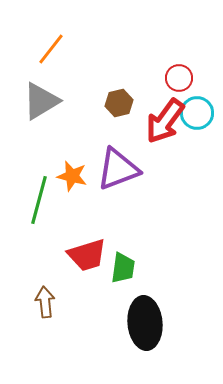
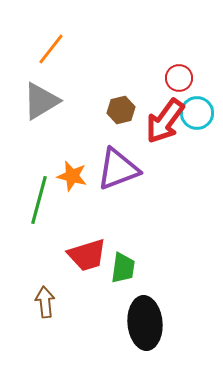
brown hexagon: moved 2 px right, 7 px down
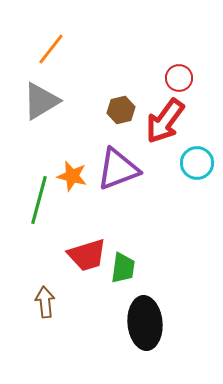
cyan circle: moved 50 px down
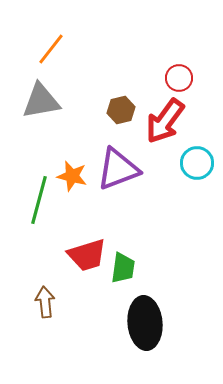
gray triangle: rotated 21 degrees clockwise
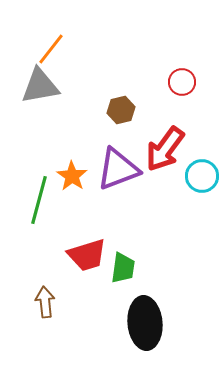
red circle: moved 3 px right, 4 px down
gray triangle: moved 1 px left, 15 px up
red arrow: moved 28 px down
cyan circle: moved 5 px right, 13 px down
orange star: rotated 20 degrees clockwise
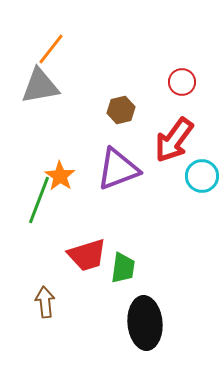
red arrow: moved 9 px right, 9 px up
orange star: moved 12 px left
green line: rotated 6 degrees clockwise
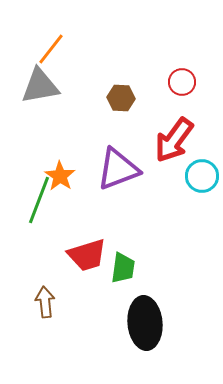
brown hexagon: moved 12 px up; rotated 16 degrees clockwise
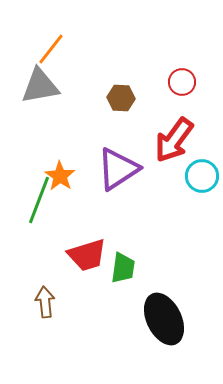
purple triangle: rotated 12 degrees counterclockwise
black ellipse: moved 19 px right, 4 px up; rotated 21 degrees counterclockwise
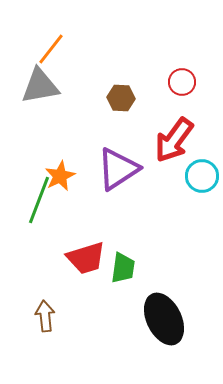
orange star: rotated 12 degrees clockwise
red trapezoid: moved 1 px left, 3 px down
brown arrow: moved 14 px down
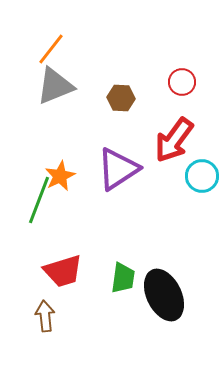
gray triangle: moved 15 px right; rotated 12 degrees counterclockwise
red trapezoid: moved 23 px left, 13 px down
green trapezoid: moved 10 px down
black ellipse: moved 24 px up
